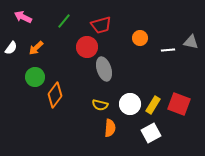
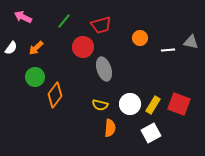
red circle: moved 4 px left
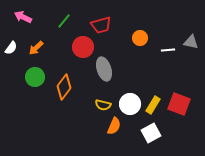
orange diamond: moved 9 px right, 8 px up
yellow semicircle: moved 3 px right
orange semicircle: moved 4 px right, 2 px up; rotated 18 degrees clockwise
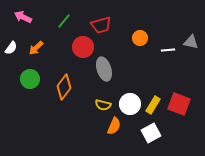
green circle: moved 5 px left, 2 px down
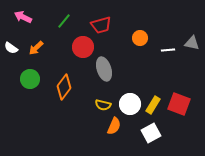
gray triangle: moved 1 px right, 1 px down
white semicircle: rotated 88 degrees clockwise
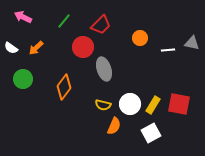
red trapezoid: rotated 30 degrees counterclockwise
green circle: moved 7 px left
red square: rotated 10 degrees counterclockwise
